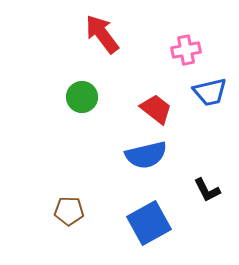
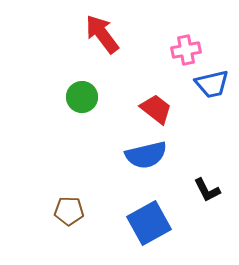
blue trapezoid: moved 2 px right, 8 px up
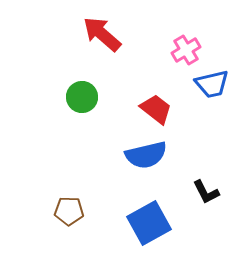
red arrow: rotated 12 degrees counterclockwise
pink cross: rotated 20 degrees counterclockwise
black L-shape: moved 1 px left, 2 px down
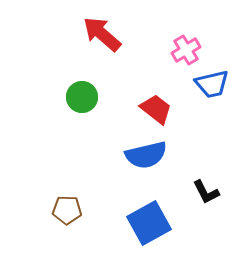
brown pentagon: moved 2 px left, 1 px up
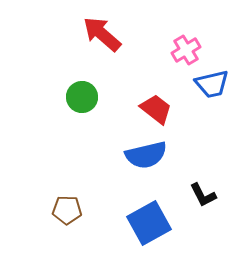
black L-shape: moved 3 px left, 3 px down
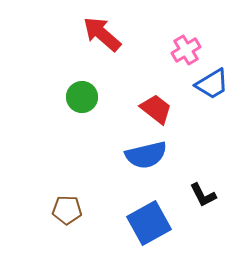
blue trapezoid: rotated 18 degrees counterclockwise
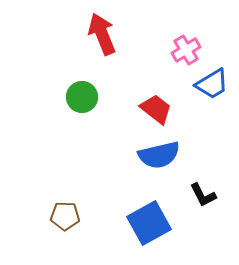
red arrow: rotated 27 degrees clockwise
blue semicircle: moved 13 px right
brown pentagon: moved 2 px left, 6 px down
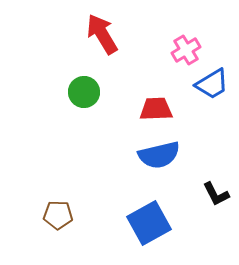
red arrow: rotated 9 degrees counterclockwise
green circle: moved 2 px right, 5 px up
red trapezoid: rotated 40 degrees counterclockwise
black L-shape: moved 13 px right, 1 px up
brown pentagon: moved 7 px left, 1 px up
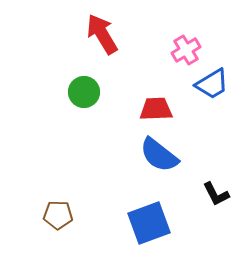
blue semicircle: rotated 51 degrees clockwise
blue square: rotated 9 degrees clockwise
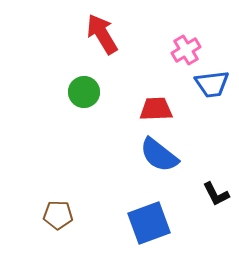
blue trapezoid: rotated 24 degrees clockwise
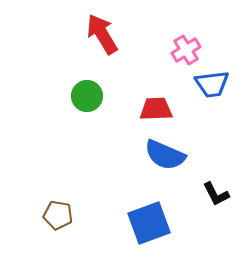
green circle: moved 3 px right, 4 px down
blue semicircle: moved 6 px right; rotated 15 degrees counterclockwise
brown pentagon: rotated 8 degrees clockwise
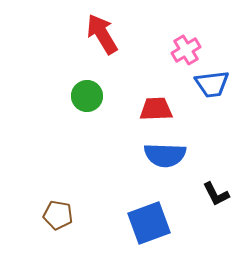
blue semicircle: rotated 21 degrees counterclockwise
